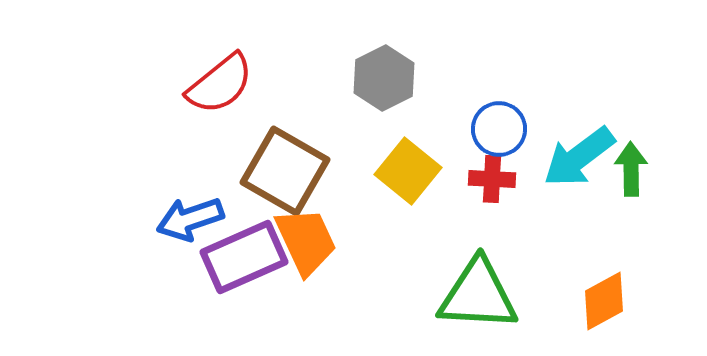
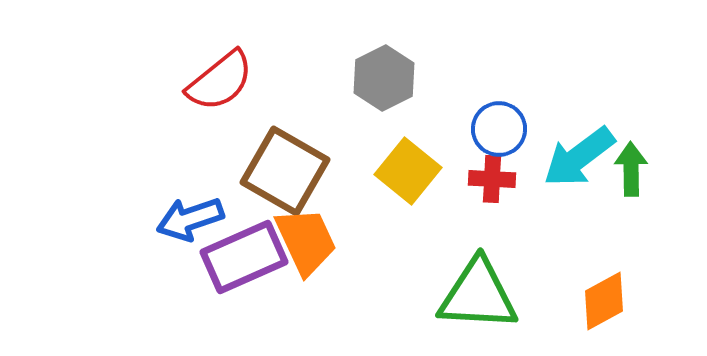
red semicircle: moved 3 px up
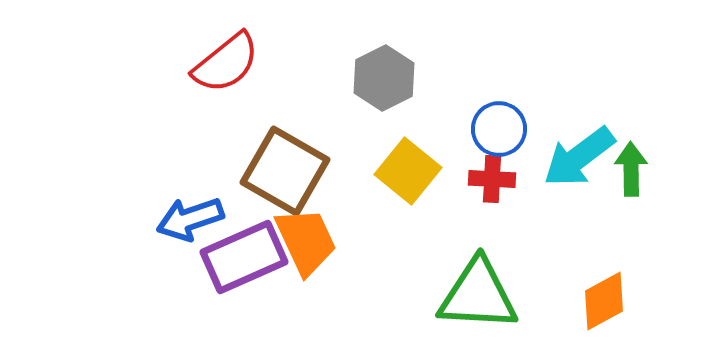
red semicircle: moved 6 px right, 18 px up
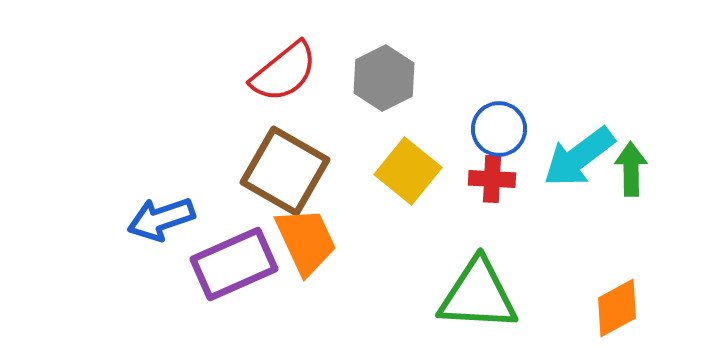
red semicircle: moved 58 px right, 9 px down
blue arrow: moved 29 px left
purple rectangle: moved 10 px left, 7 px down
orange diamond: moved 13 px right, 7 px down
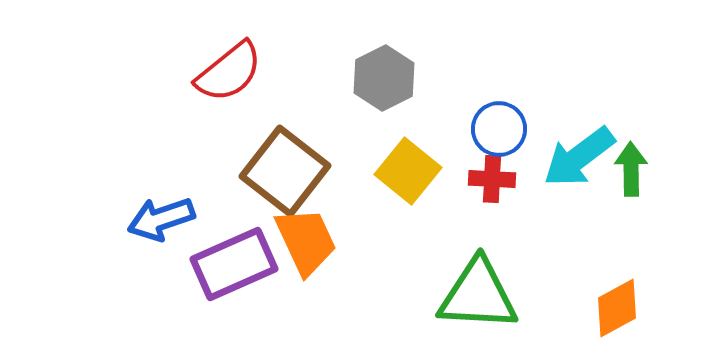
red semicircle: moved 55 px left
brown square: rotated 8 degrees clockwise
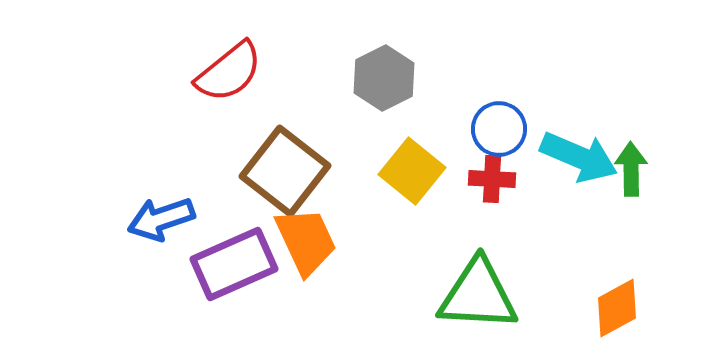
cyan arrow: rotated 120 degrees counterclockwise
yellow square: moved 4 px right
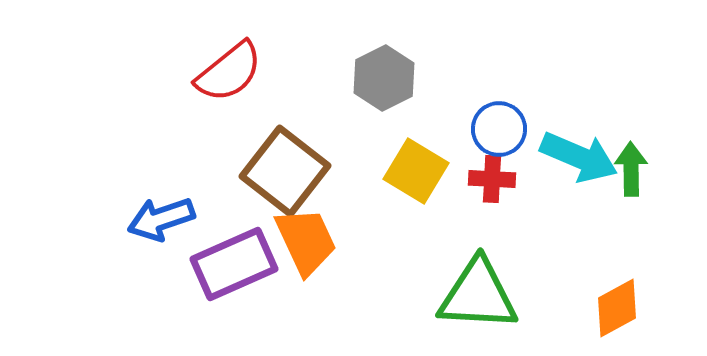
yellow square: moved 4 px right; rotated 8 degrees counterclockwise
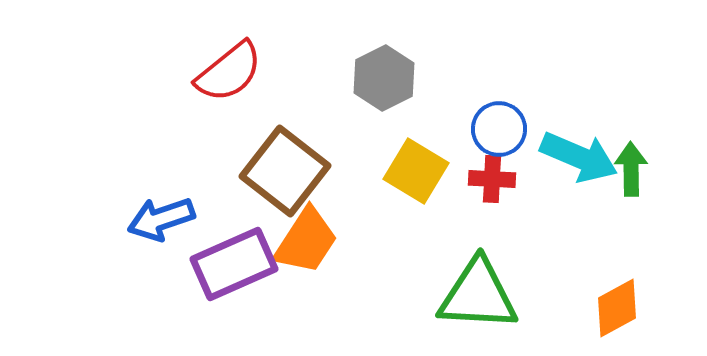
orange trapezoid: rotated 58 degrees clockwise
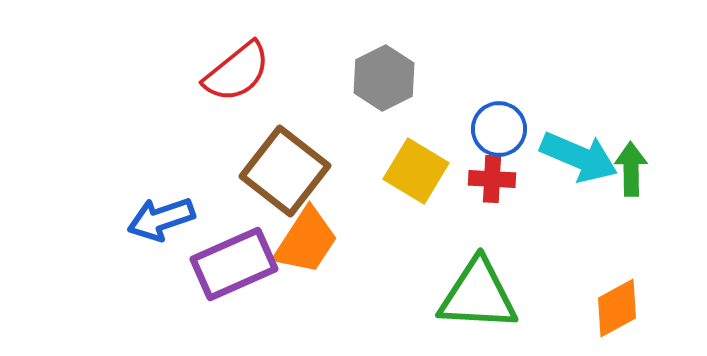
red semicircle: moved 8 px right
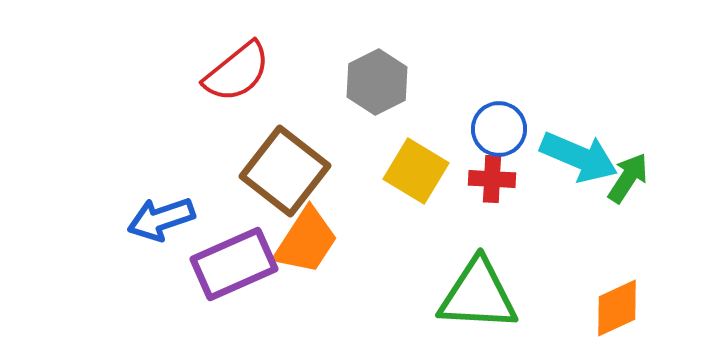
gray hexagon: moved 7 px left, 4 px down
green arrow: moved 3 px left, 9 px down; rotated 34 degrees clockwise
orange diamond: rotated 4 degrees clockwise
